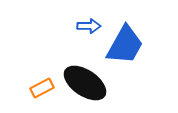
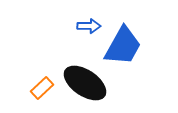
blue trapezoid: moved 2 px left, 1 px down
orange rectangle: rotated 15 degrees counterclockwise
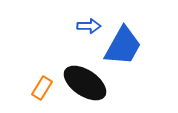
orange rectangle: rotated 15 degrees counterclockwise
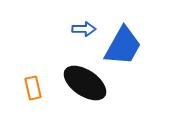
blue arrow: moved 5 px left, 3 px down
orange rectangle: moved 9 px left; rotated 45 degrees counterclockwise
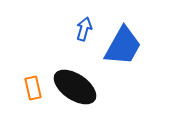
blue arrow: rotated 75 degrees counterclockwise
black ellipse: moved 10 px left, 4 px down
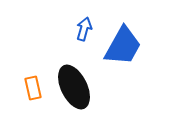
black ellipse: moved 1 px left; rotated 30 degrees clockwise
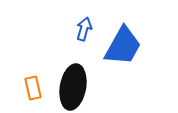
black ellipse: moved 1 px left; rotated 36 degrees clockwise
